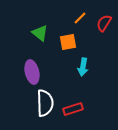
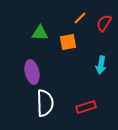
green triangle: rotated 36 degrees counterclockwise
cyan arrow: moved 18 px right, 2 px up
red rectangle: moved 13 px right, 2 px up
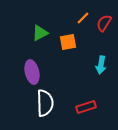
orange line: moved 3 px right
green triangle: rotated 30 degrees counterclockwise
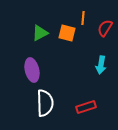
orange line: rotated 40 degrees counterclockwise
red semicircle: moved 1 px right, 5 px down
orange square: moved 1 px left, 9 px up; rotated 24 degrees clockwise
purple ellipse: moved 2 px up
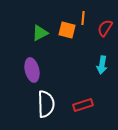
orange square: moved 3 px up
cyan arrow: moved 1 px right
white semicircle: moved 1 px right, 1 px down
red rectangle: moved 3 px left, 2 px up
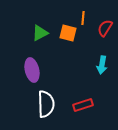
orange square: moved 1 px right, 3 px down
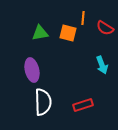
red semicircle: rotated 90 degrees counterclockwise
green triangle: rotated 18 degrees clockwise
cyan arrow: rotated 30 degrees counterclockwise
white semicircle: moved 3 px left, 2 px up
